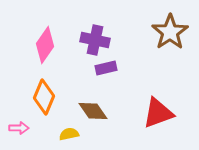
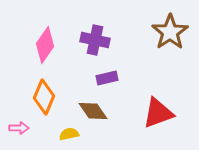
purple rectangle: moved 1 px right, 10 px down
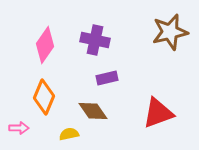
brown star: rotated 21 degrees clockwise
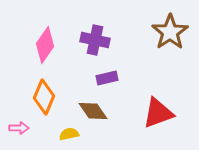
brown star: rotated 21 degrees counterclockwise
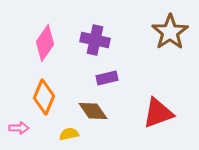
pink diamond: moved 2 px up
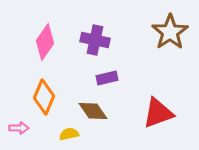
pink diamond: moved 1 px up
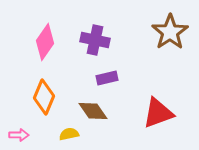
pink arrow: moved 7 px down
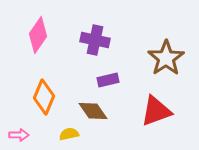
brown star: moved 4 px left, 26 px down
pink diamond: moved 7 px left, 7 px up
purple rectangle: moved 1 px right, 2 px down
red triangle: moved 2 px left, 2 px up
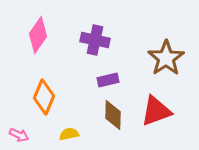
brown diamond: moved 20 px right, 4 px down; rotated 36 degrees clockwise
pink arrow: rotated 24 degrees clockwise
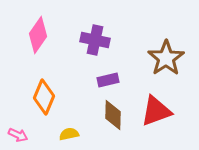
pink arrow: moved 1 px left
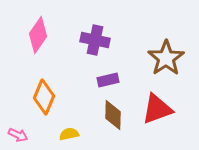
red triangle: moved 1 px right, 2 px up
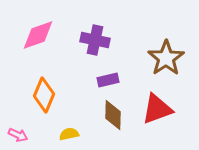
pink diamond: rotated 36 degrees clockwise
orange diamond: moved 2 px up
